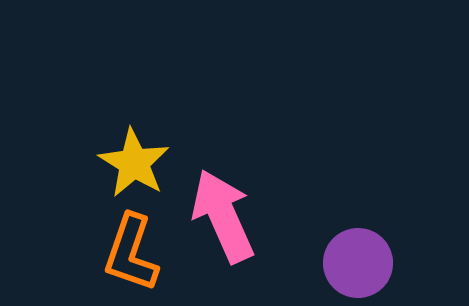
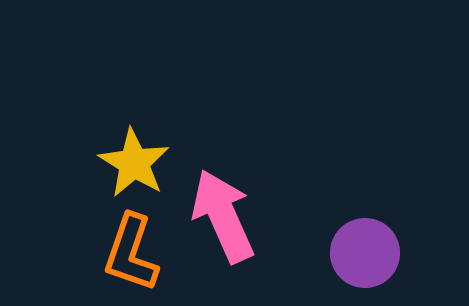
purple circle: moved 7 px right, 10 px up
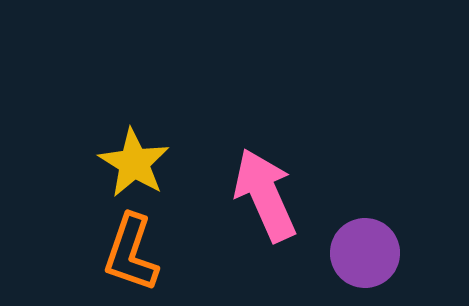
pink arrow: moved 42 px right, 21 px up
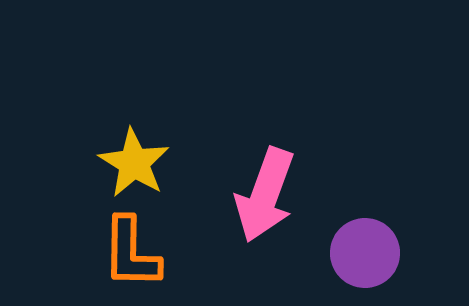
pink arrow: rotated 136 degrees counterclockwise
orange L-shape: rotated 18 degrees counterclockwise
